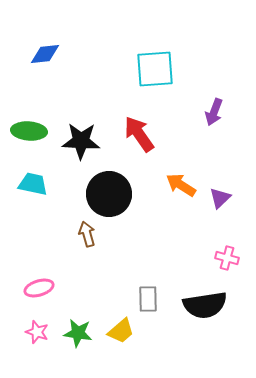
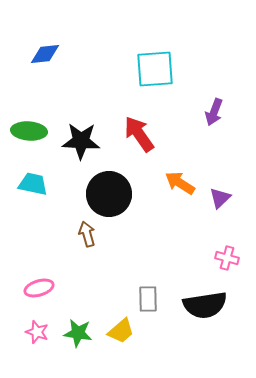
orange arrow: moved 1 px left, 2 px up
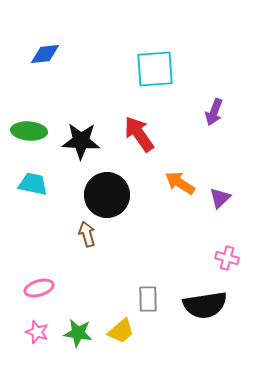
black circle: moved 2 px left, 1 px down
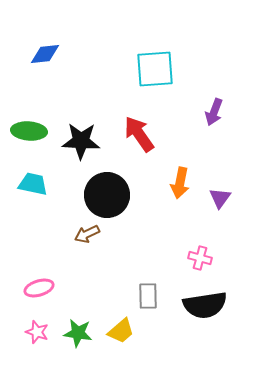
orange arrow: rotated 112 degrees counterclockwise
purple triangle: rotated 10 degrees counterclockwise
brown arrow: rotated 100 degrees counterclockwise
pink cross: moved 27 px left
gray rectangle: moved 3 px up
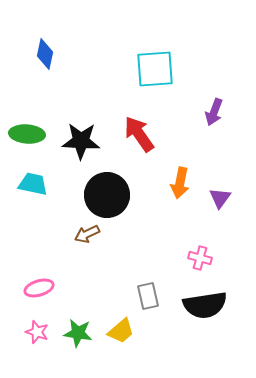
blue diamond: rotated 72 degrees counterclockwise
green ellipse: moved 2 px left, 3 px down
gray rectangle: rotated 12 degrees counterclockwise
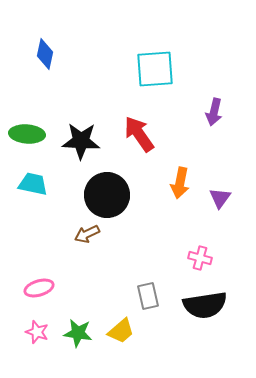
purple arrow: rotated 8 degrees counterclockwise
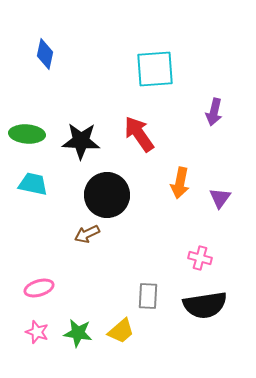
gray rectangle: rotated 16 degrees clockwise
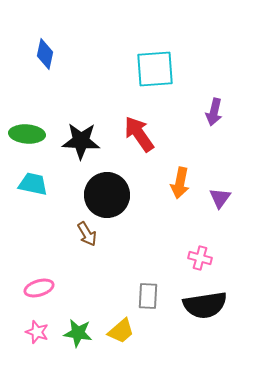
brown arrow: rotated 95 degrees counterclockwise
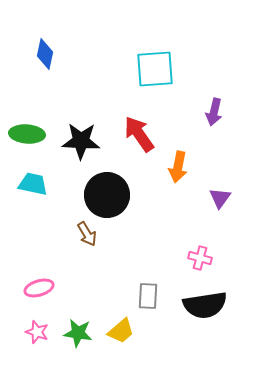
orange arrow: moved 2 px left, 16 px up
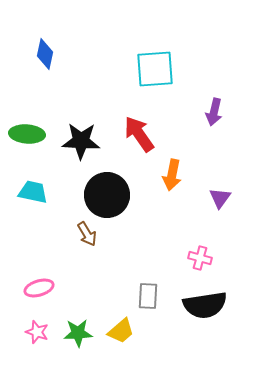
orange arrow: moved 6 px left, 8 px down
cyan trapezoid: moved 8 px down
green star: rotated 12 degrees counterclockwise
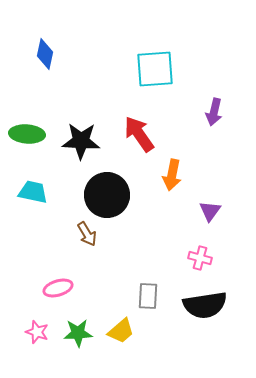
purple triangle: moved 10 px left, 13 px down
pink ellipse: moved 19 px right
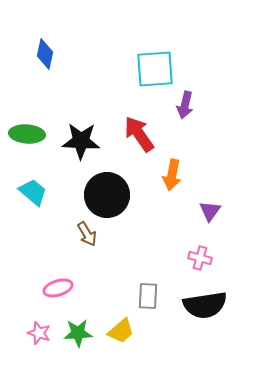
purple arrow: moved 29 px left, 7 px up
cyan trapezoid: rotated 28 degrees clockwise
pink star: moved 2 px right, 1 px down
